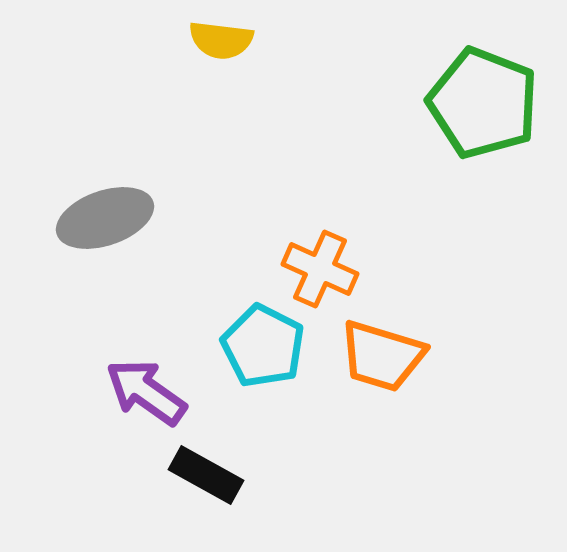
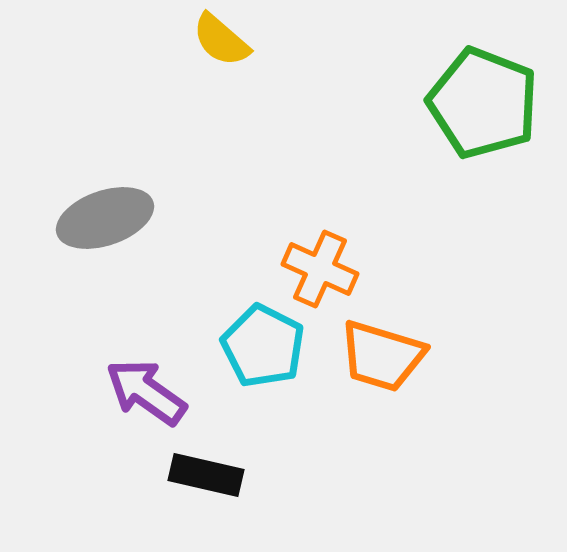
yellow semicircle: rotated 34 degrees clockwise
black rectangle: rotated 16 degrees counterclockwise
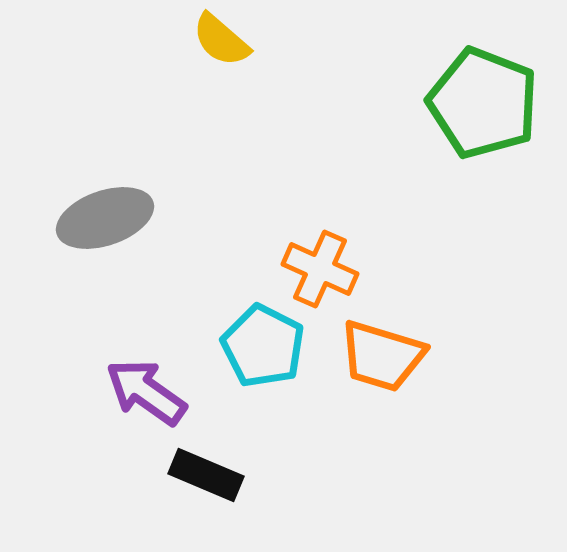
black rectangle: rotated 10 degrees clockwise
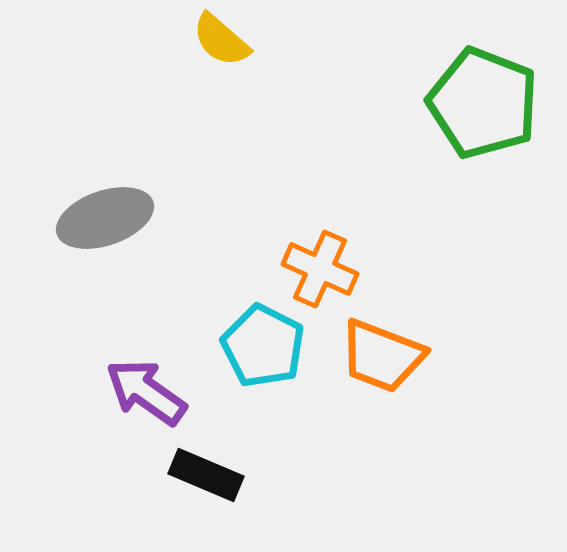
orange trapezoid: rotated 4 degrees clockwise
